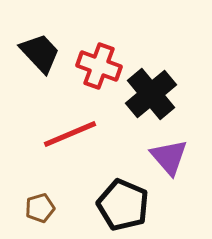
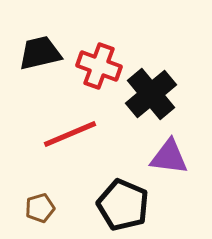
black trapezoid: rotated 60 degrees counterclockwise
purple triangle: rotated 42 degrees counterclockwise
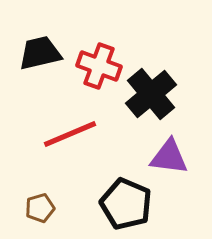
black pentagon: moved 3 px right, 1 px up
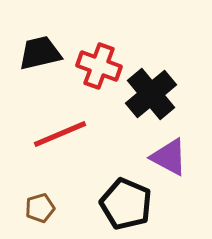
red line: moved 10 px left
purple triangle: rotated 21 degrees clockwise
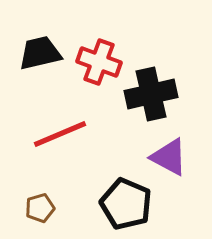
red cross: moved 4 px up
black cross: rotated 27 degrees clockwise
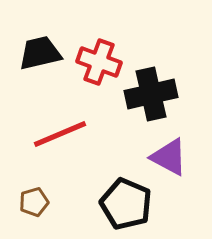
brown pentagon: moved 6 px left, 6 px up
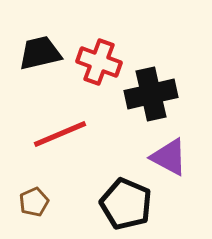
brown pentagon: rotated 8 degrees counterclockwise
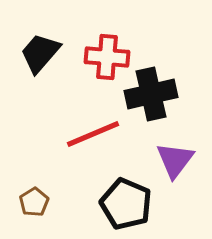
black trapezoid: rotated 36 degrees counterclockwise
red cross: moved 8 px right, 5 px up; rotated 15 degrees counterclockwise
red line: moved 33 px right
purple triangle: moved 6 px right, 3 px down; rotated 39 degrees clockwise
brown pentagon: rotated 8 degrees counterclockwise
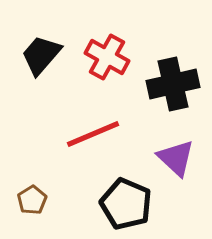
black trapezoid: moved 1 px right, 2 px down
red cross: rotated 24 degrees clockwise
black cross: moved 22 px right, 10 px up
purple triangle: moved 1 px right, 2 px up; rotated 24 degrees counterclockwise
brown pentagon: moved 2 px left, 2 px up
